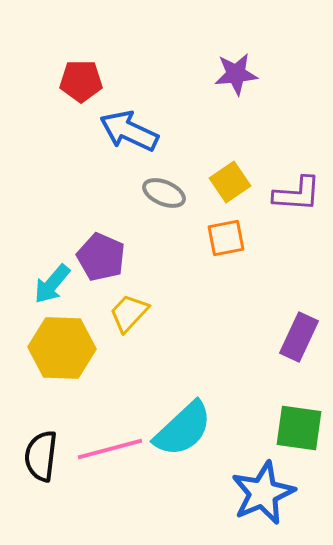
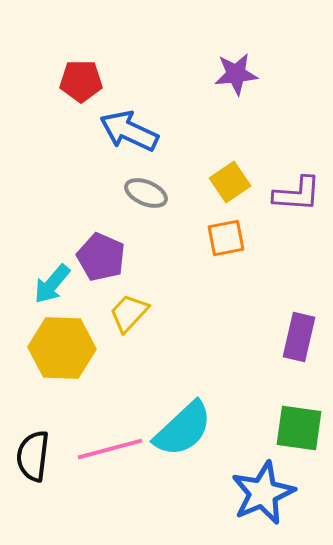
gray ellipse: moved 18 px left
purple rectangle: rotated 12 degrees counterclockwise
black semicircle: moved 8 px left
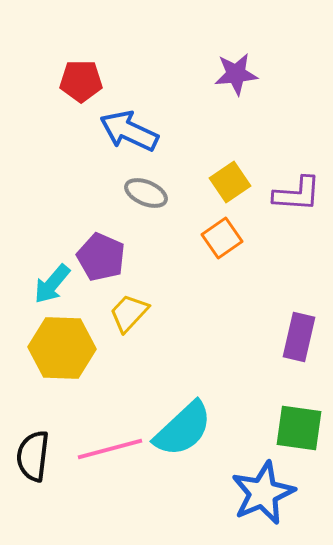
orange square: moved 4 px left; rotated 24 degrees counterclockwise
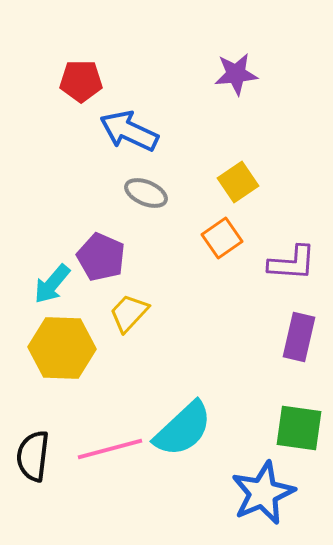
yellow square: moved 8 px right
purple L-shape: moved 5 px left, 69 px down
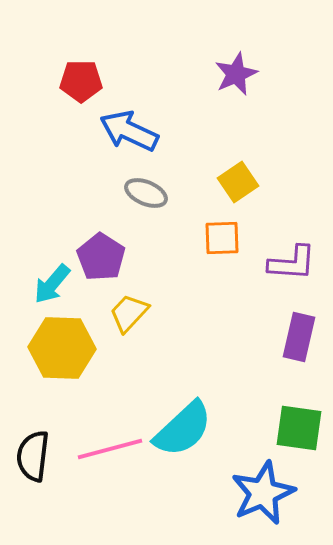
purple star: rotated 18 degrees counterclockwise
orange square: rotated 33 degrees clockwise
purple pentagon: rotated 9 degrees clockwise
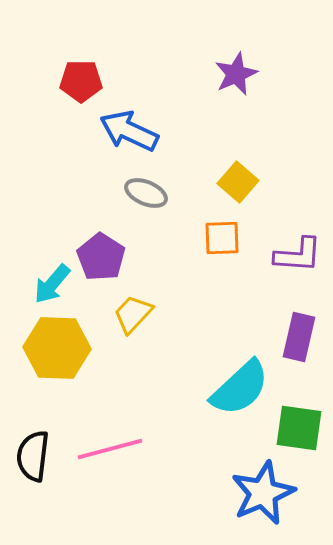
yellow square: rotated 15 degrees counterclockwise
purple L-shape: moved 6 px right, 8 px up
yellow trapezoid: moved 4 px right, 1 px down
yellow hexagon: moved 5 px left
cyan semicircle: moved 57 px right, 41 px up
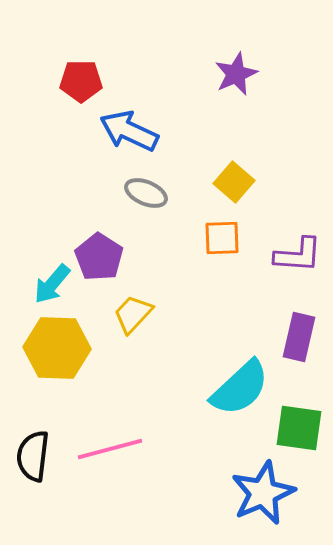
yellow square: moved 4 px left
purple pentagon: moved 2 px left
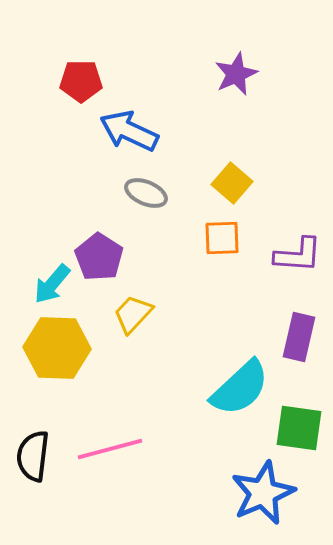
yellow square: moved 2 px left, 1 px down
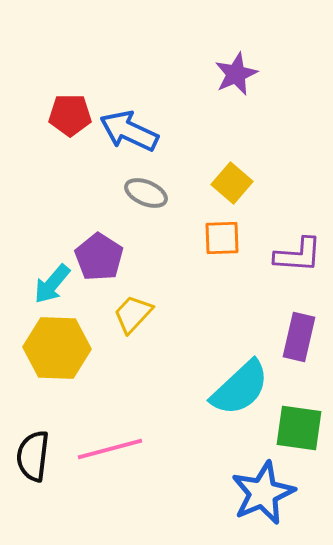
red pentagon: moved 11 px left, 34 px down
